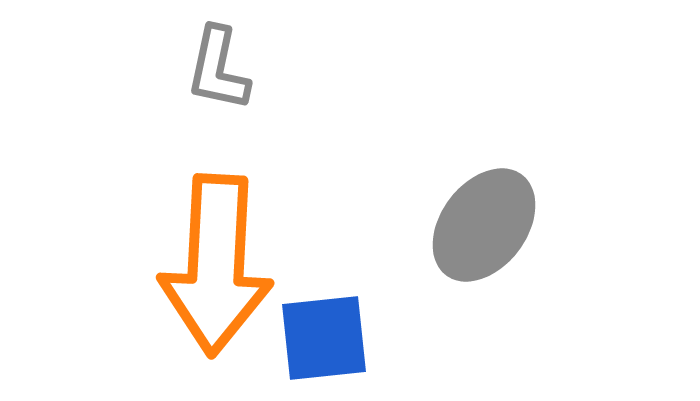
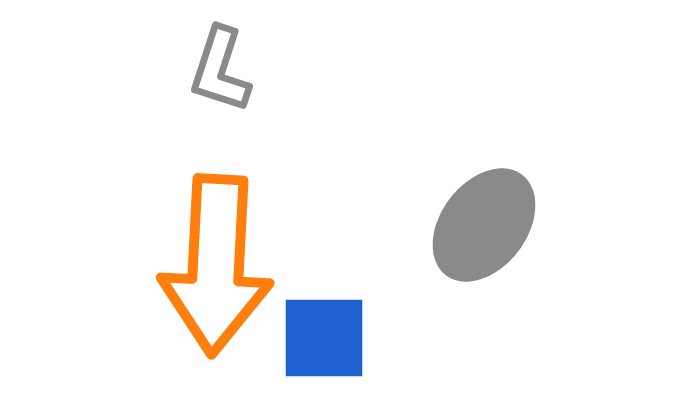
gray L-shape: moved 2 px right, 1 px down; rotated 6 degrees clockwise
blue square: rotated 6 degrees clockwise
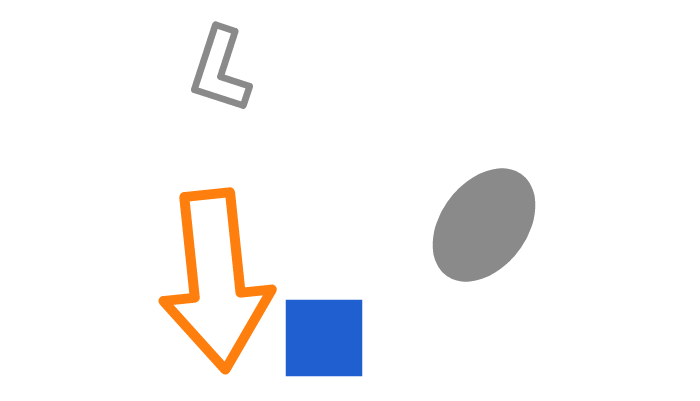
orange arrow: moved 15 px down; rotated 9 degrees counterclockwise
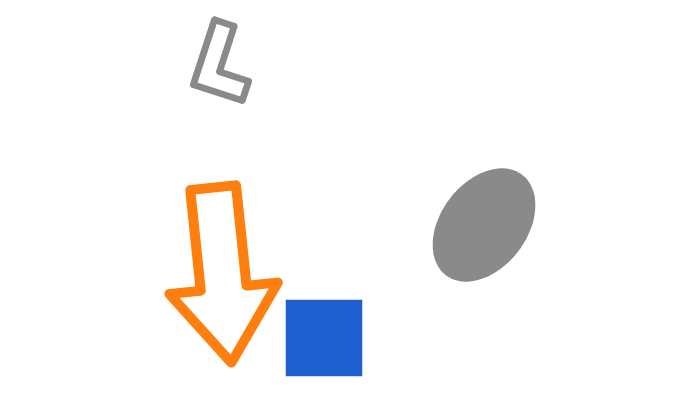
gray L-shape: moved 1 px left, 5 px up
orange arrow: moved 6 px right, 7 px up
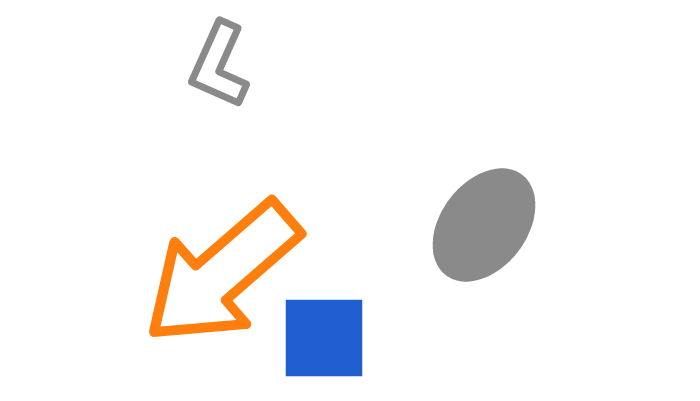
gray L-shape: rotated 6 degrees clockwise
orange arrow: rotated 55 degrees clockwise
